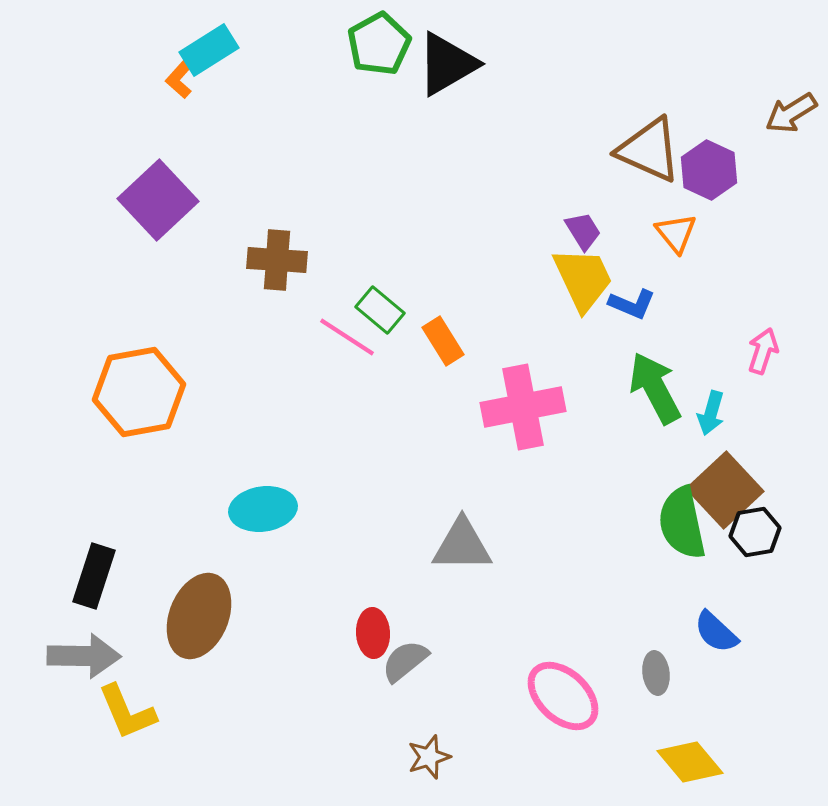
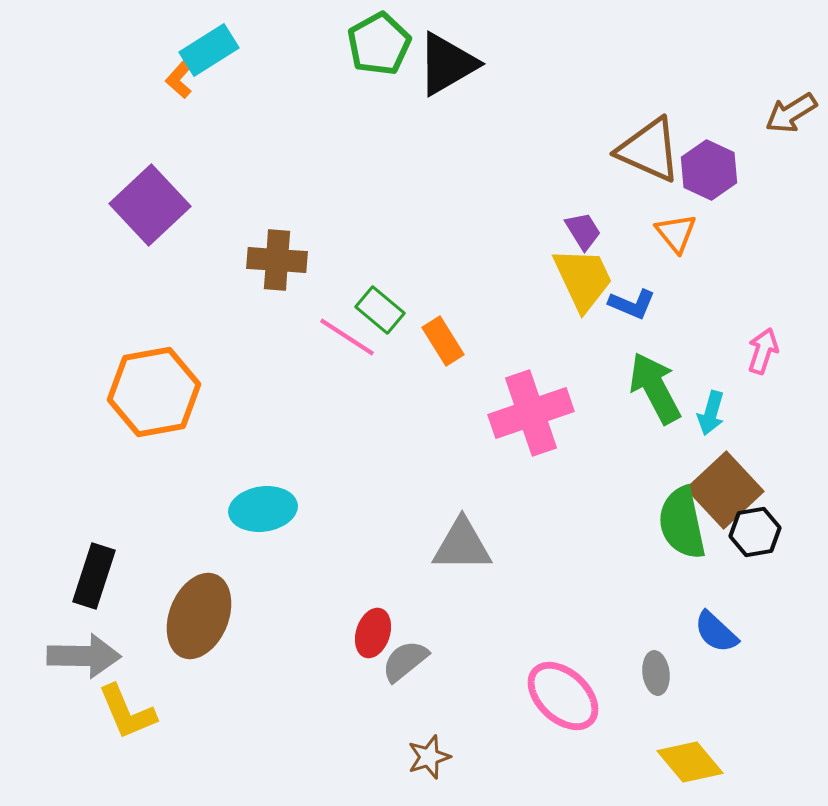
purple square: moved 8 px left, 5 px down
orange hexagon: moved 15 px right
pink cross: moved 8 px right, 6 px down; rotated 8 degrees counterclockwise
red ellipse: rotated 21 degrees clockwise
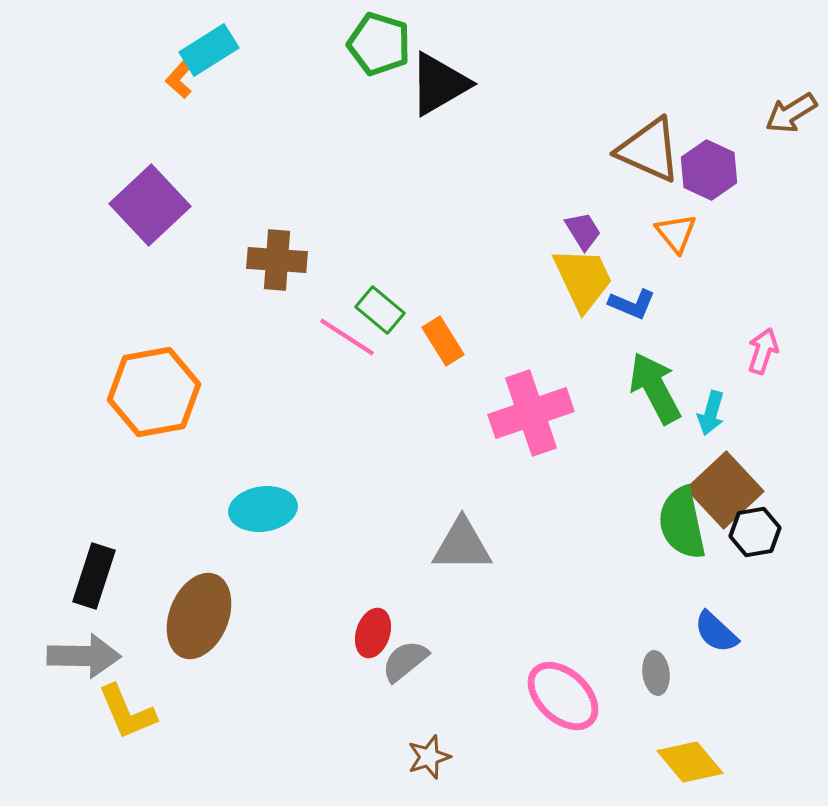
green pentagon: rotated 26 degrees counterclockwise
black triangle: moved 8 px left, 20 px down
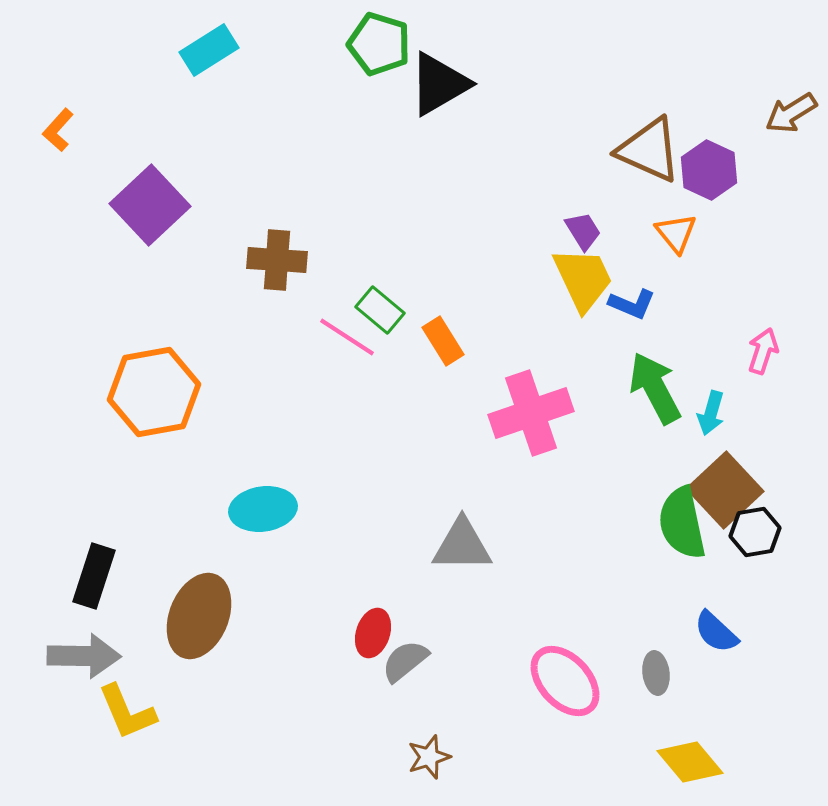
orange L-shape: moved 123 px left, 53 px down
pink ellipse: moved 2 px right, 15 px up; rotated 4 degrees clockwise
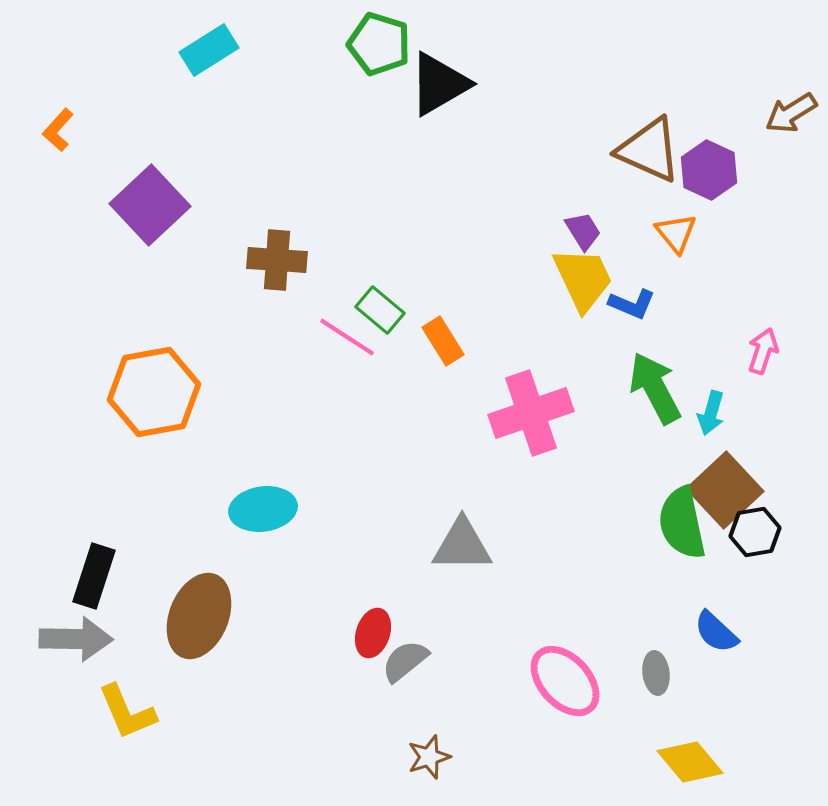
gray arrow: moved 8 px left, 17 px up
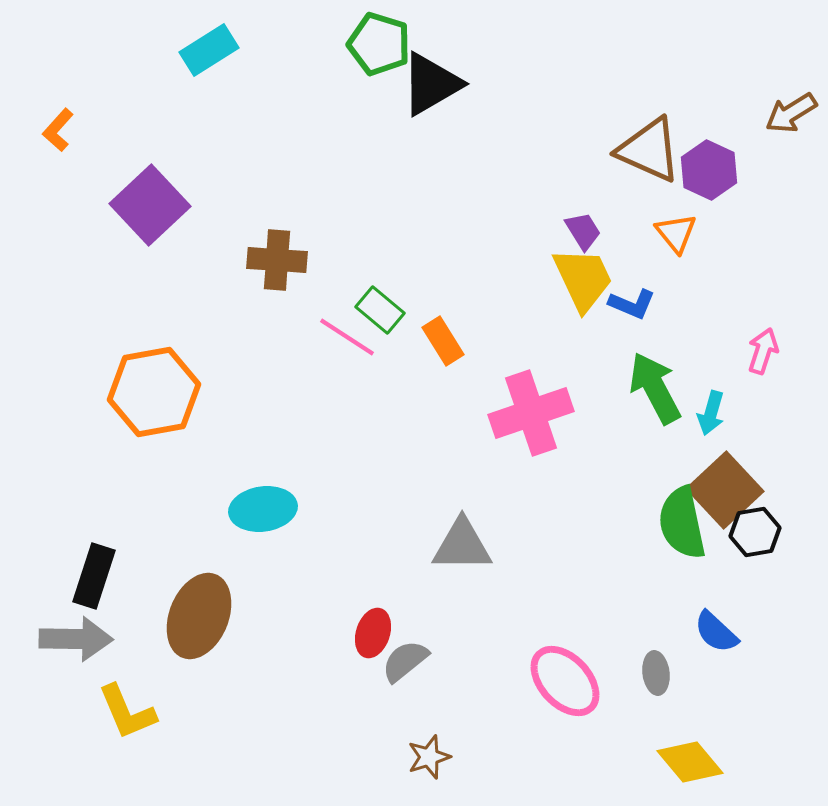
black triangle: moved 8 px left
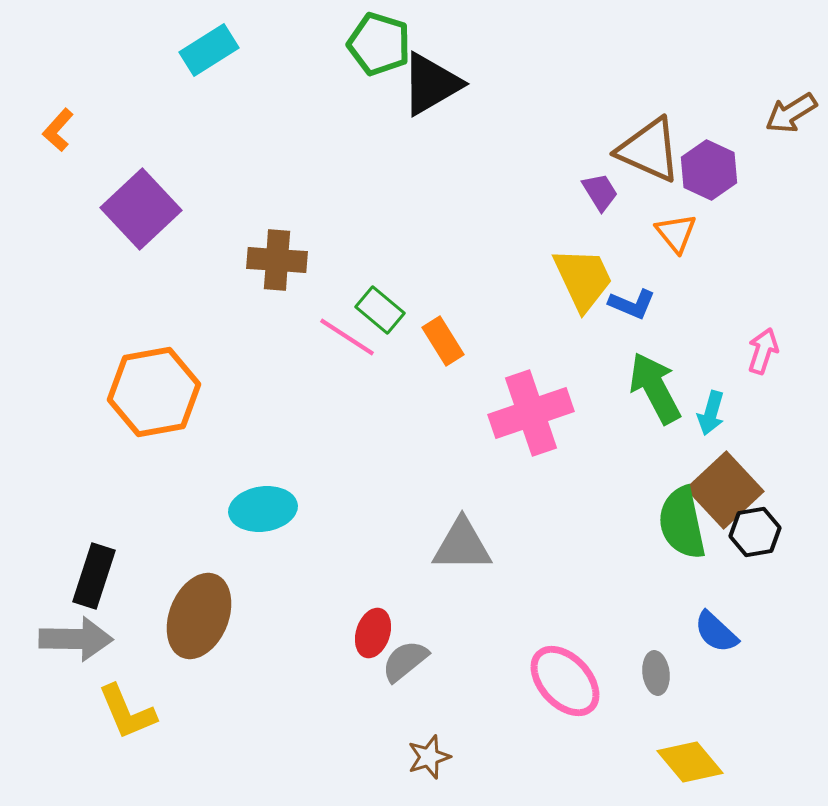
purple square: moved 9 px left, 4 px down
purple trapezoid: moved 17 px right, 39 px up
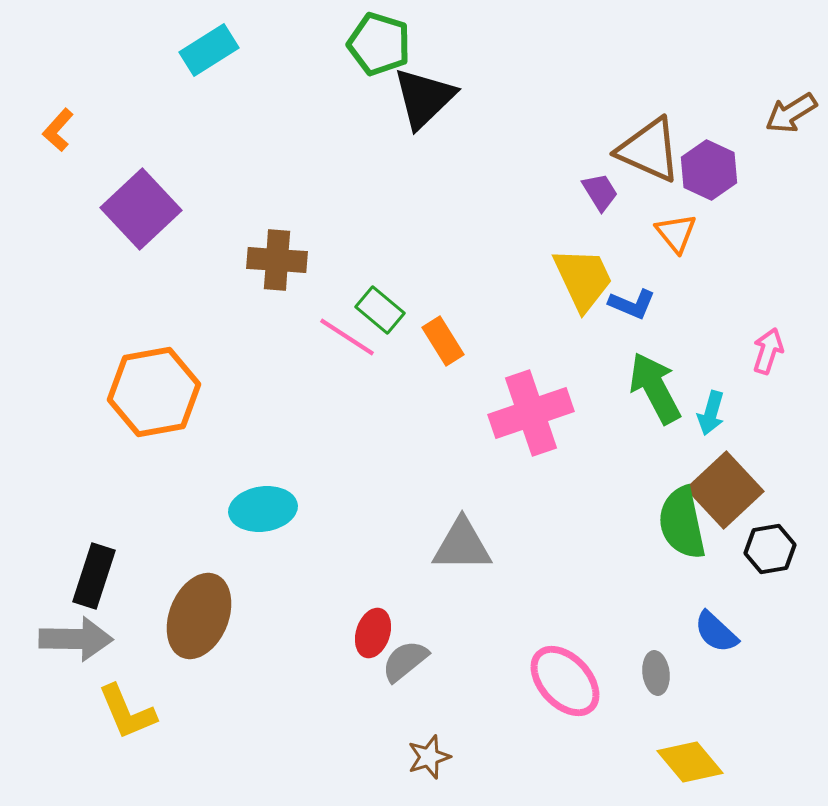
black triangle: moved 7 px left, 14 px down; rotated 14 degrees counterclockwise
pink arrow: moved 5 px right
black hexagon: moved 15 px right, 17 px down
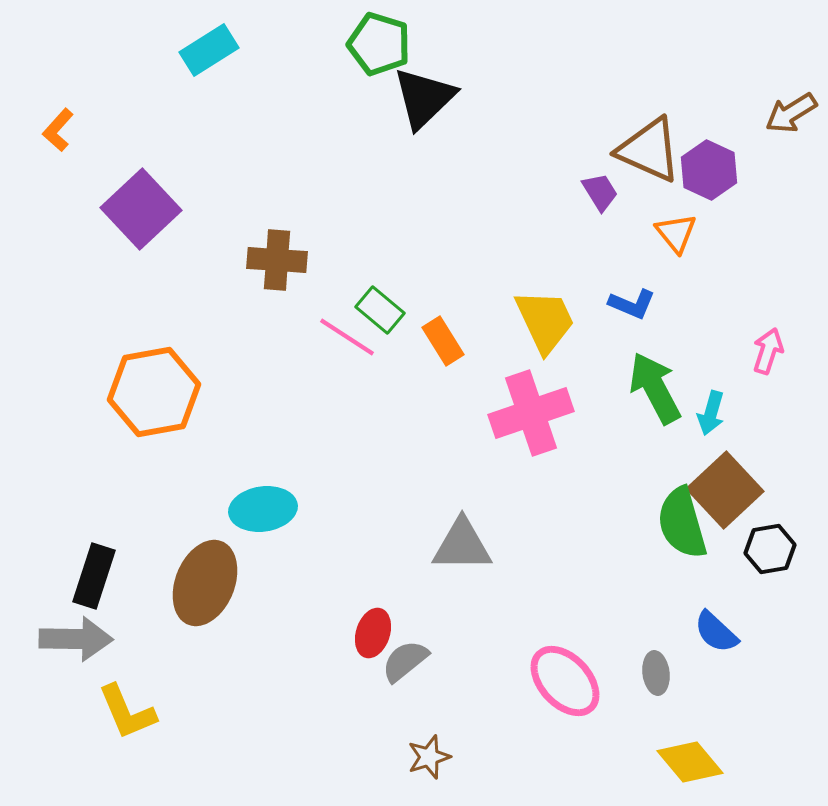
yellow trapezoid: moved 38 px left, 42 px down
green semicircle: rotated 4 degrees counterclockwise
brown ellipse: moved 6 px right, 33 px up
